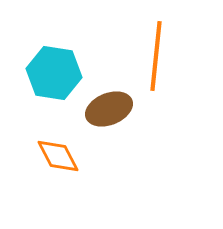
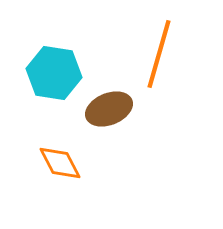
orange line: moved 3 px right, 2 px up; rotated 10 degrees clockwise
orange diamond: moved 2 px right, 7 px down
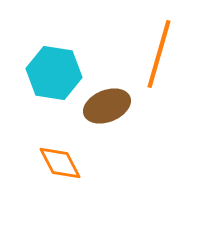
brown ellipse: moved 2 px left, 3 px up
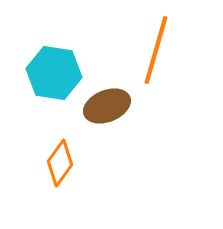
orange line: moved 3 px left, 4 px up
orange diamond: rotated 63 degrees clockwise
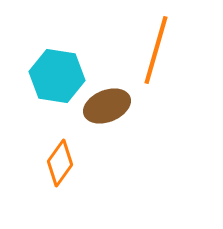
cyan hexagon: moved 3 px right, 3 px down
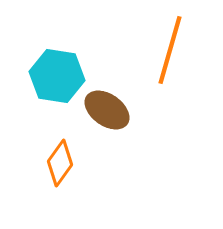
orange line: moved 14 px right
brown ellipse: moved 4 px down; rotated 57 degrees clockwise
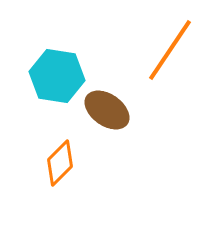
orange line: rotated 18 degrees clockwise
orange diamond: rotated 9 degrees clockwise
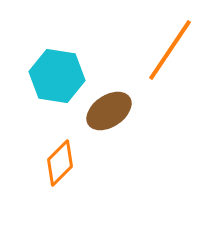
brown ellipse: moved 2 px right, 1 px down; rotated 69 degrees counterclockwise
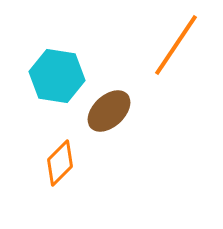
orange line: moved 6 px right, 5 px up
brown ellipse: rotated 9 degrees counterclockwise
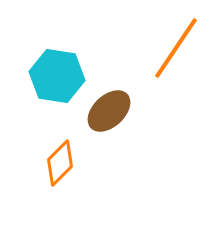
orange line: moved 3 px down
